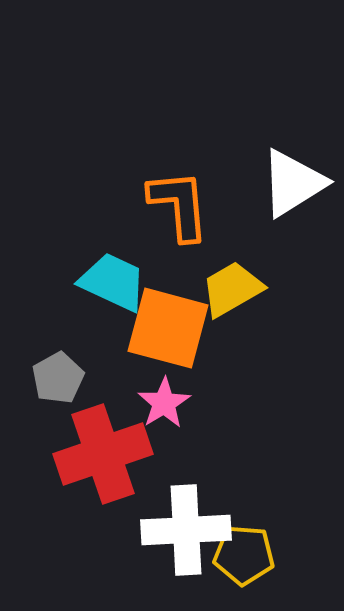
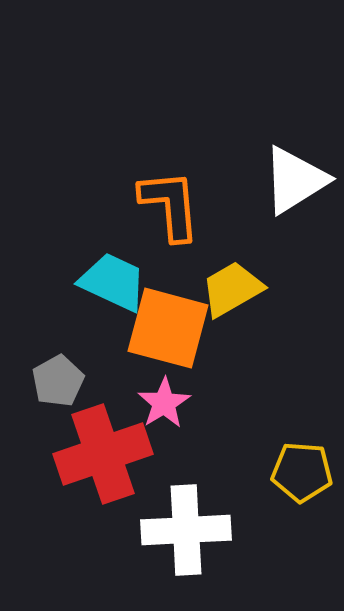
white triangle: moved 2 px right, 3 px up
orange L-shape: moved 9 px left
gray pentagon: moved 3 px down
yellow pentagon: moved 58 px right, 83 px up
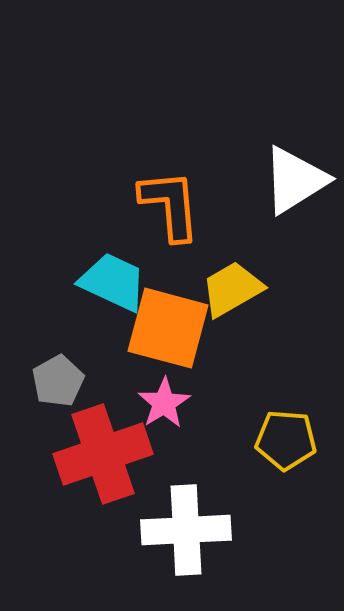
yellow pentagon: moved 16 px left, 32 px up
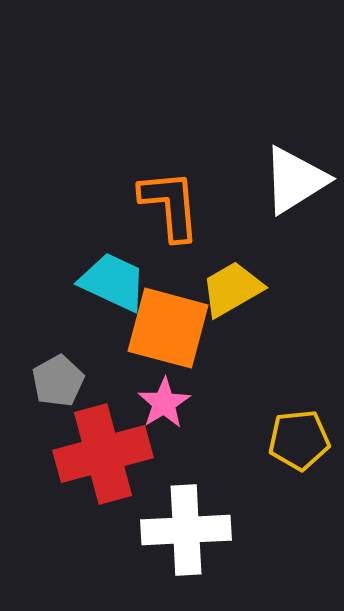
yellow pentagon: moved 13 px right; rotated 10 degrees counterclockwise
red cross: rotated 4 degrees clockwise
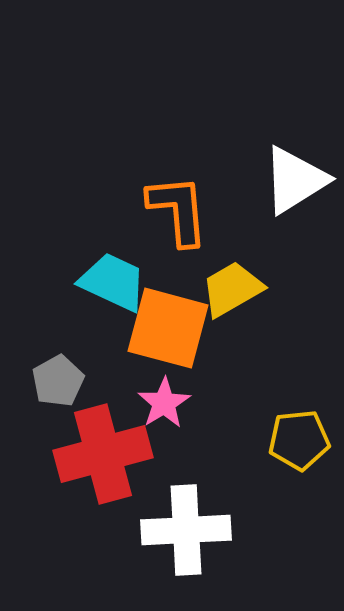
orange L-shape: moved 8 px right, 5 px down
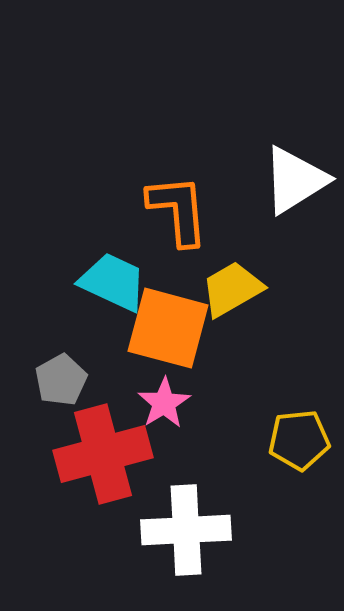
gray pentagon: moved 3 px right, 1 px up
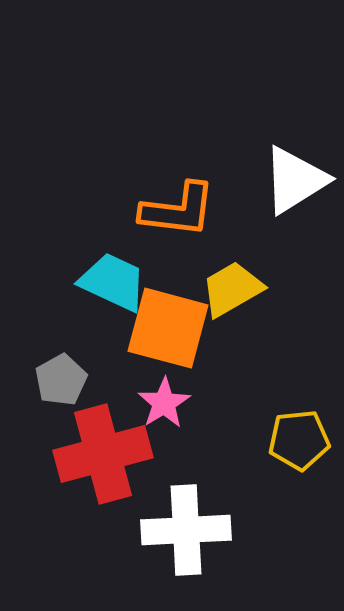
orange L-shape: rotated 102 degrees clockwise
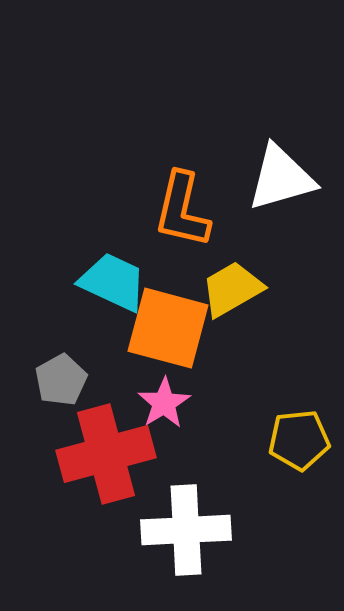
white triangle: moved 14 px left, 2 px up; rotated 16 degrees clockwise
orange L-shape: moved 4 px right; rotated 96 degrees clockwise
red cross: moved 3 px right
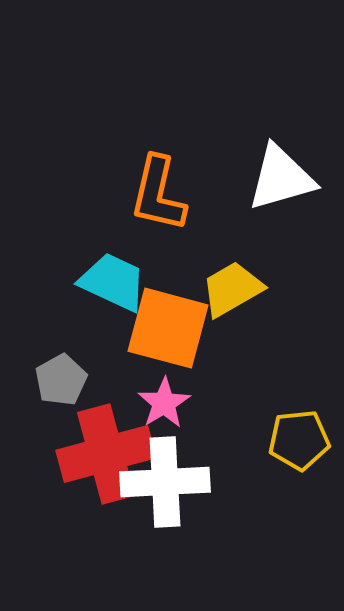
orange L-shape: moved 24 px left, 16 px up
white cross: moved 21 px left, 48 px up
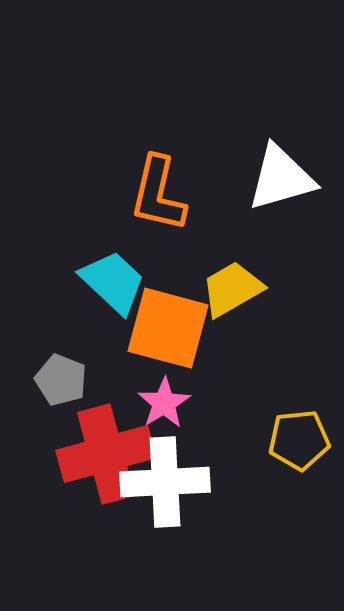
cyan trapezoid: rotated 18 degrees clockwise
gray pentagon: rotated 21 degrees counterclockwise
